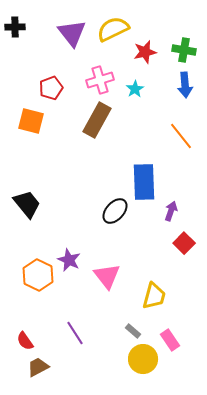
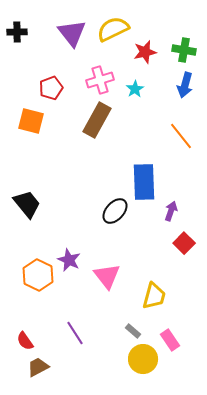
black cross: moved 2 px right, 5 px down
blue arrow: rotated 20 degrees clockwise
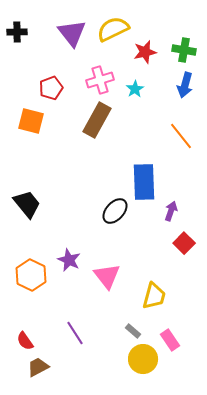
orange hexagon: moved 7 px left
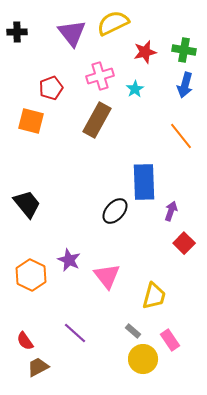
yellow semicircle: moved 6 px up
pink cross: moved 4 px up
purple line: rotated 15 degrees counterclockwise
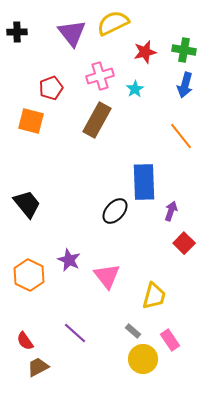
orange hexagon: moved 2 px left
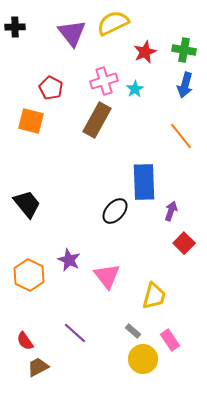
black cross: moved 2 px left, 5 px up
red star: rotated 10 degrees counterclockwise
pink cross: moved 4 px right, 5 px down
red pentagon: rotated 25 degrees counterclockwise
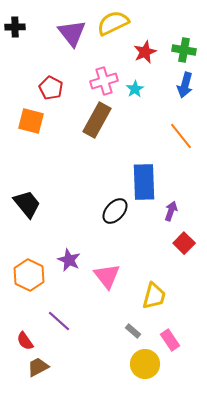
purple line: moved 16 px left, 12 px up
yellow circle: moved 2 px right, 5 px down
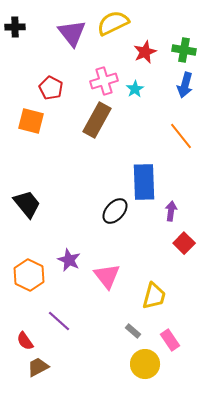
purple arrow: rotated 12 degrees counterclockwise
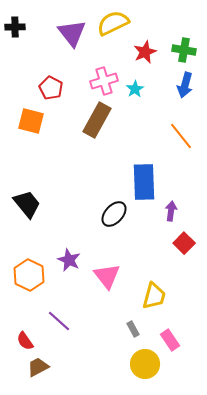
black ellipse: moved 1 px left, 3 px down
gray rectangle: moved 2 px up; rotated 21 degrees clockwise
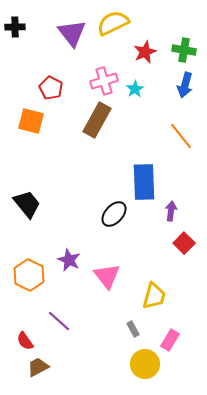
pink rectangle: rotated 65 degrees clockwise
